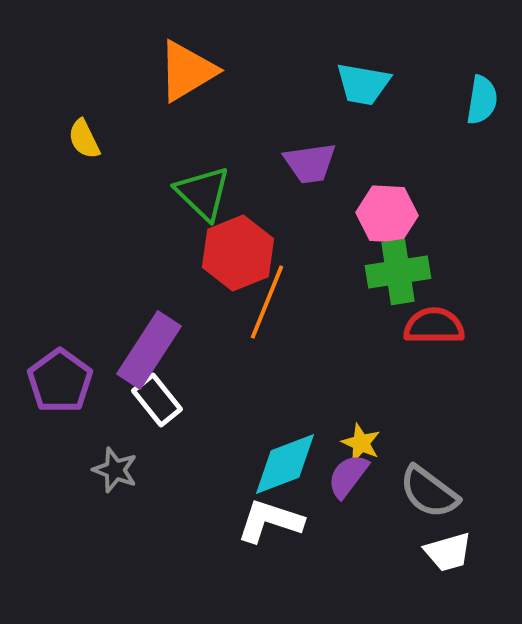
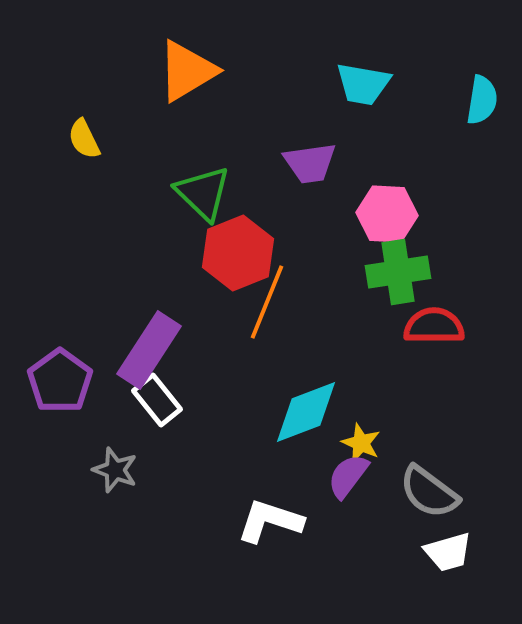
cyan diamond: moved 21 px right, 52 px up
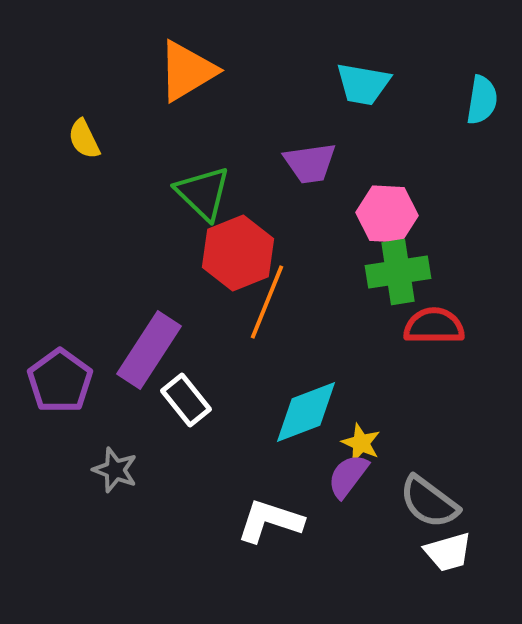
white rectangle: moved 29 px right
gray semicircle: moved 10 px down
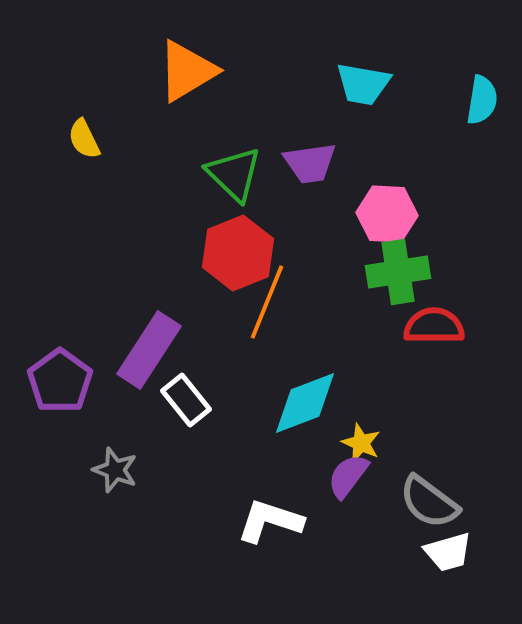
green triangle: moved 31 px right, 19 px up
cyan diamond: moved 1 px left, 9 px up
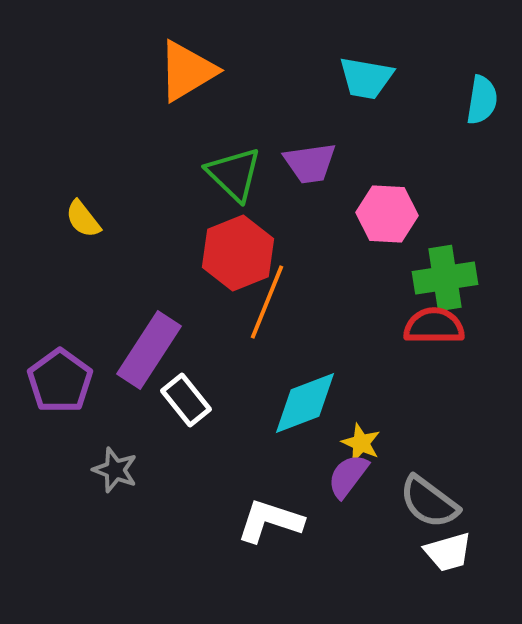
cyan trapezoid: moved 3 px right, 6 px up
yellow semicircle: moved 1 px left, 80 px down; rotated 12 degrees counterclockwise
green cross: moved 47 px right, 6 px down
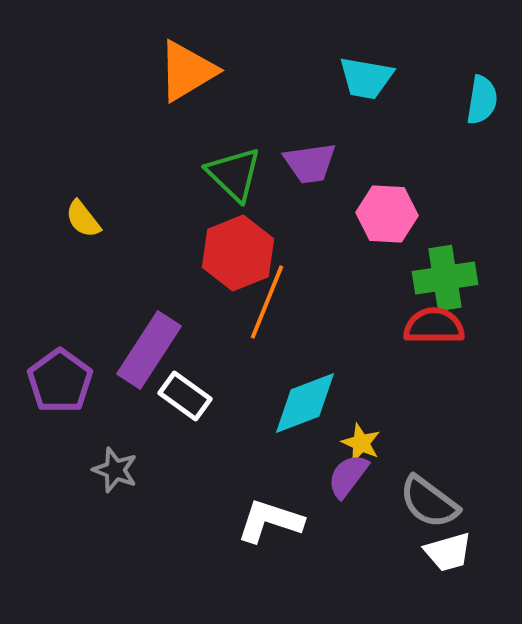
white rectangle: moved 1 px left, 4 px up; rotated 15 degrees counterclockwise
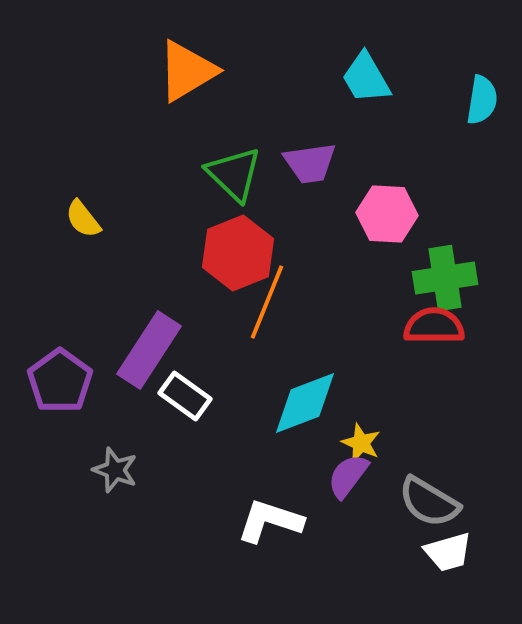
cyan trapezoid: rotated 50 degrees clockwise
gray semicircle: rotated 6 degrees counterclockwise
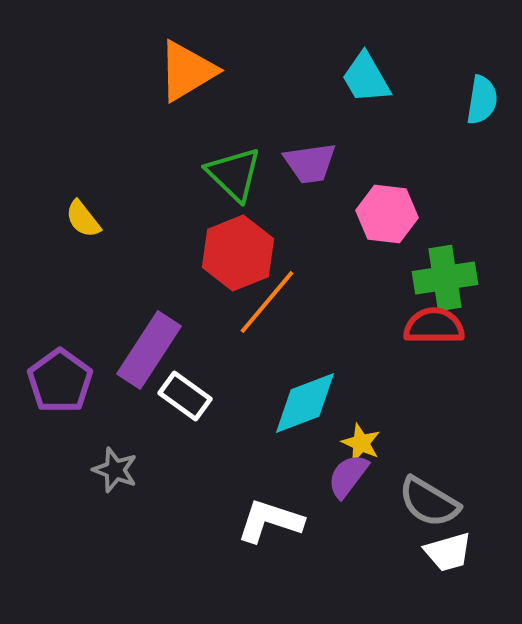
pink hexagon: rotated 4 degrees clockwise
orange line: rotated 18 degrees clockwise
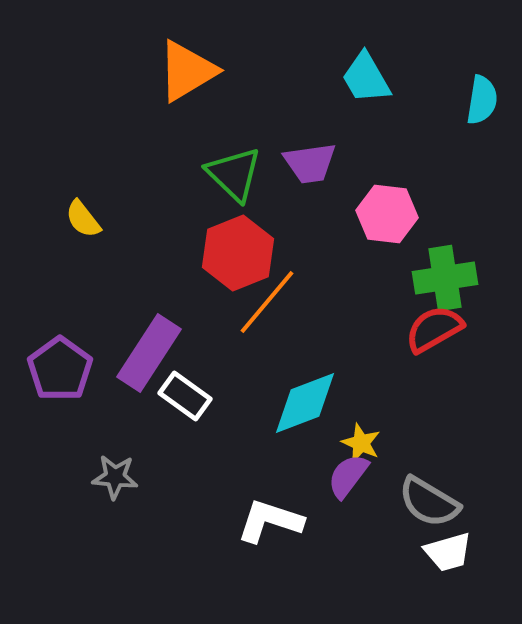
red semicircle: moved 3 px down; rotated 30 degrees counterclockwise
purple rectangle: moved 3 px down
purple pentagon: moved 12 px up
gray star: moved 7 px down; rotated 15 degrees counterclockwise
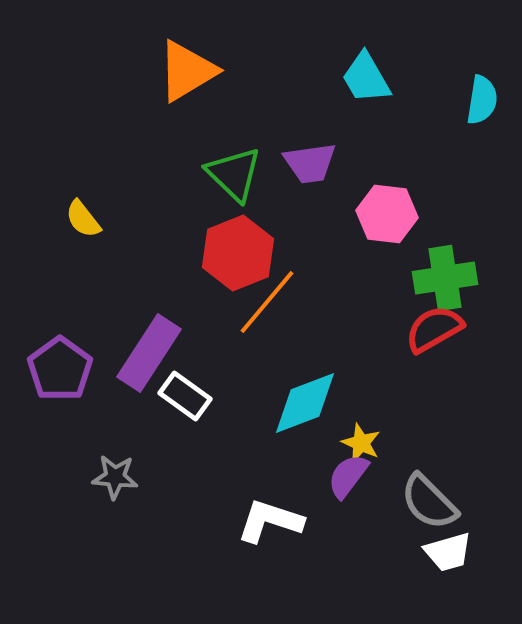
gray semicircle: rotated 14 degrees clockwise
